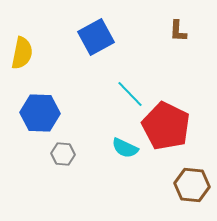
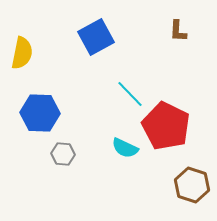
brown hexagon: rotated 12 degrees clockwise
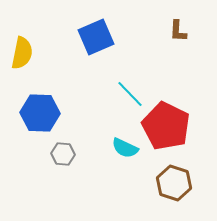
blue square: rotated 6 degrees clockwise
brown hexagon: moved 18 px left, 2 px up
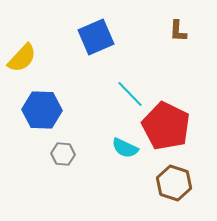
yellow semicircle: moved 5 px down; rotated 32 degrees clockwise
blue hexagon: moved 2 px right, 3 px up
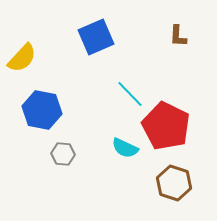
brown L-shape: moved 5 px down
blue hexagon: rotated 9 degrees clockwise
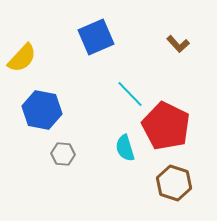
brown L-shape: moved 8 px down; rotated 45 degrees counterclockwise
cyan semicircle: rotated 48 degrees clockwise
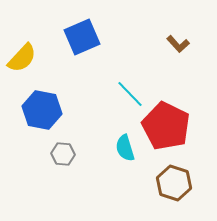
blue square: moved 14 px left
